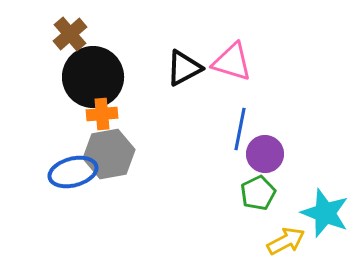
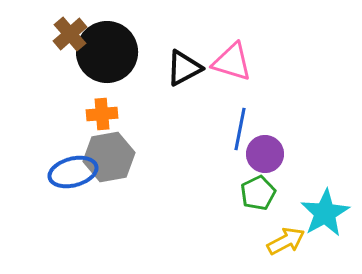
black circle: moved 14 px right, 25 px up
gray hexagon: moved 3 px down
cyan star: rotated 21 degrees clockwise
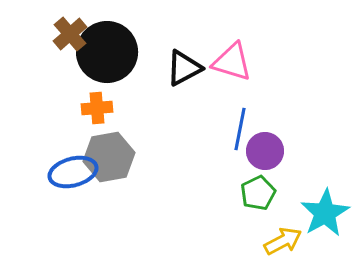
orange cross: moved 5 px left, 6 px up
purple circle: moved 3 px up
yellow arrow: moved 3 px left
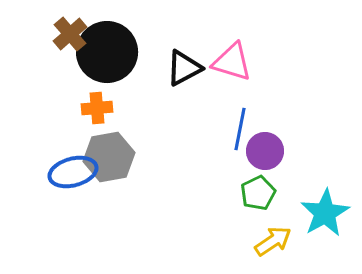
yellow arrow: moved 10 px left; rotated 6 degrees counterclockwise
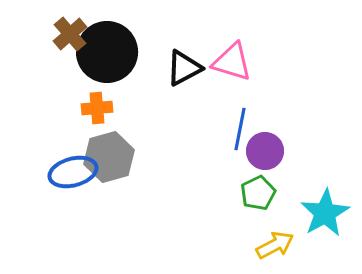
gray hexagon: rotated 6 degrees counterclockwise
yellow arrow: moved 2 px right, 4 px down; rotated 6 degrees clockwise
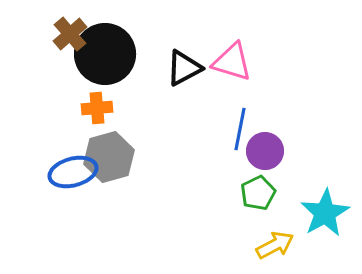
black circle: moved 2 px left, 2 px down
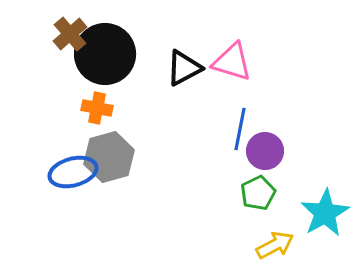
orange cross: rotated 16 degrees clockwise
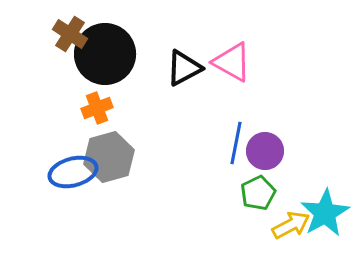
brown cross: rotated 16 degrees counterclockwise
pink triangle: rotated 12 degrees clockwise
orange cross: rotated 32 degrees counterclockwise
blue line: moved 4 px left, 14 px down
yellow arrow: moved 16 px right, 20 px up
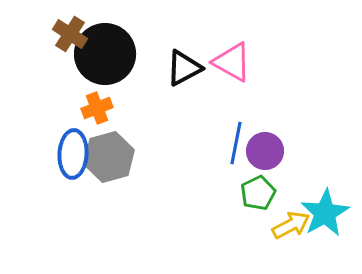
blue ellipse: moved 18 px up; rotated 72 degrees counterclockwise
